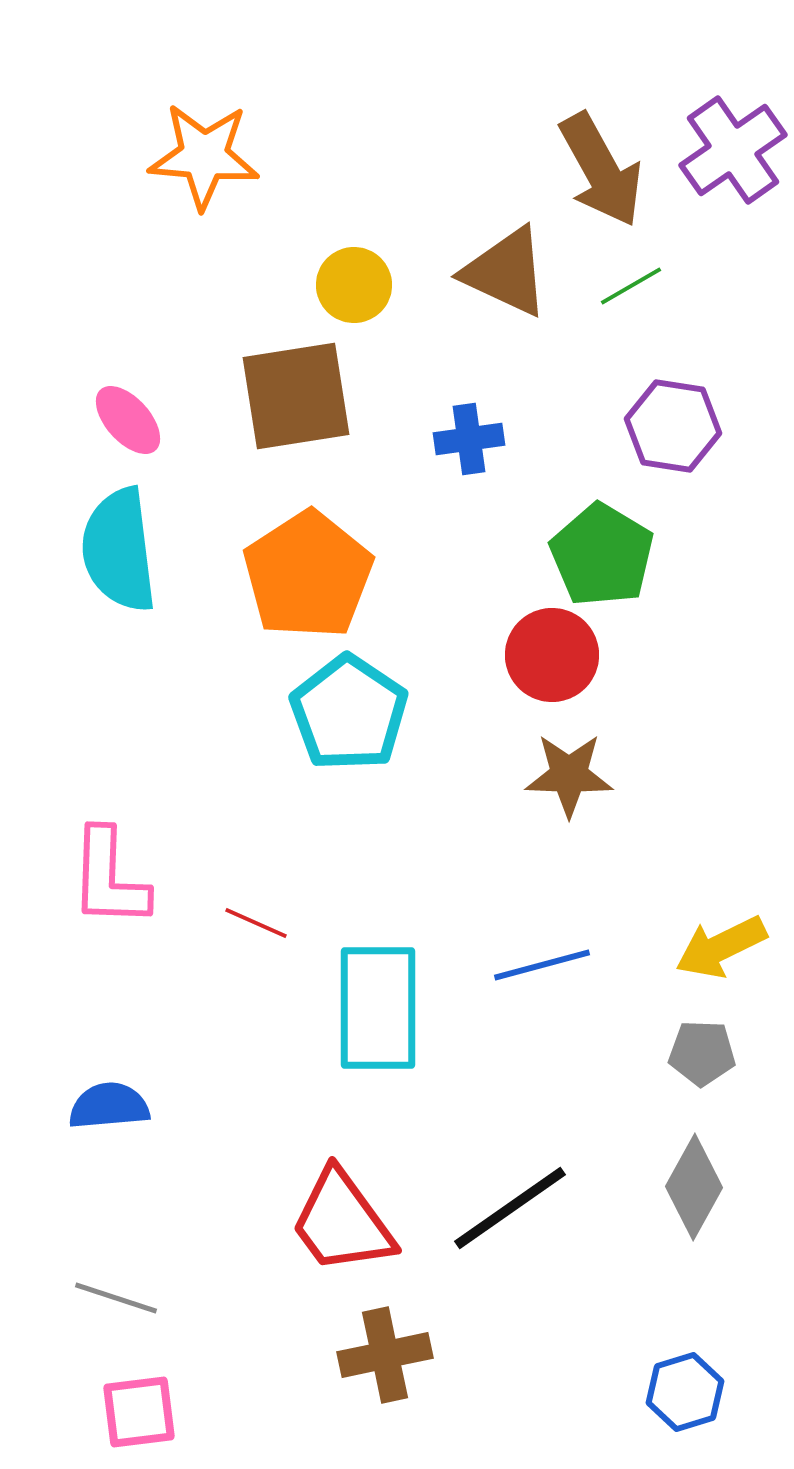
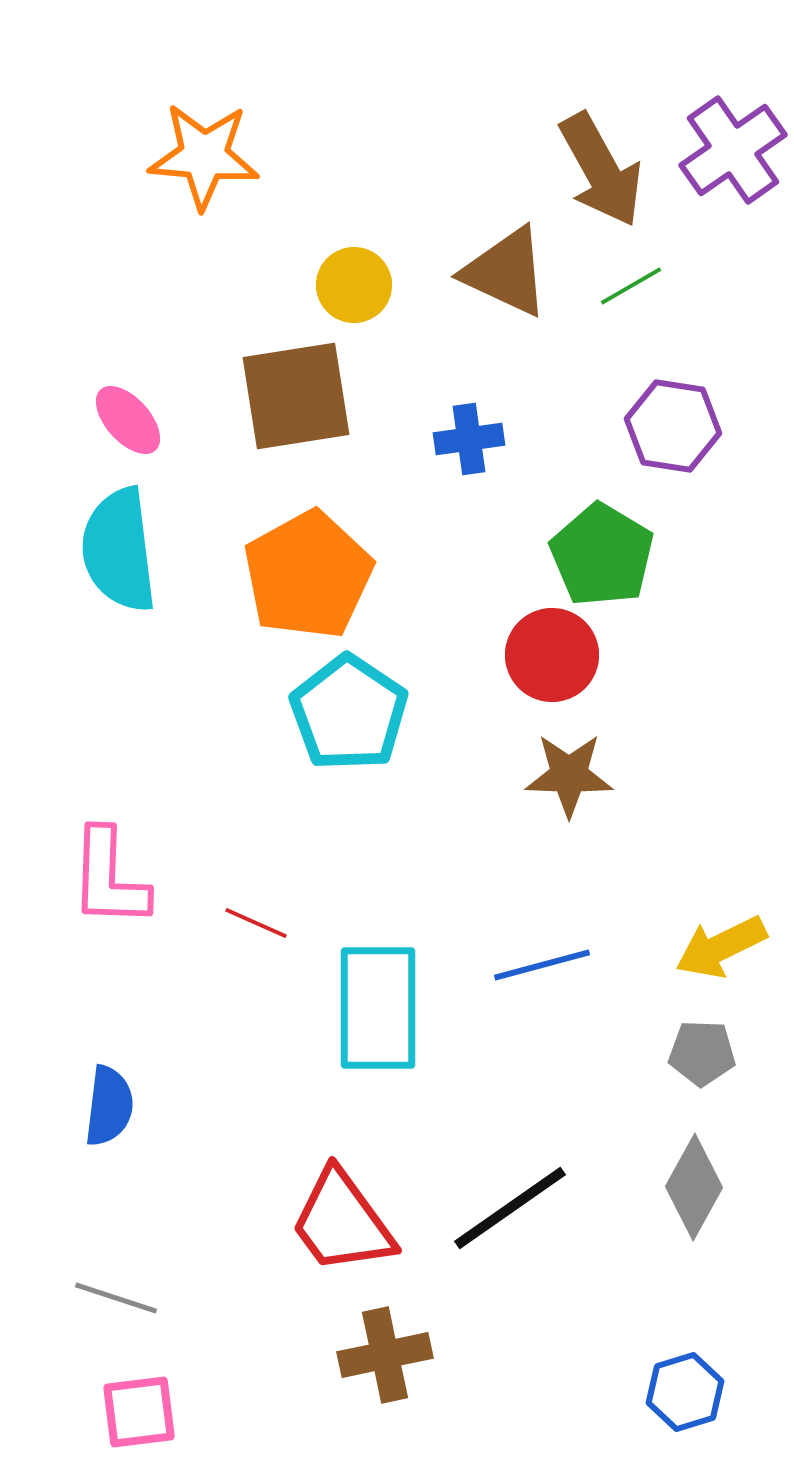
orange pentagon: rotated 4 degrees clockwise
blue semicircle: rotated 102 degrees clockwise
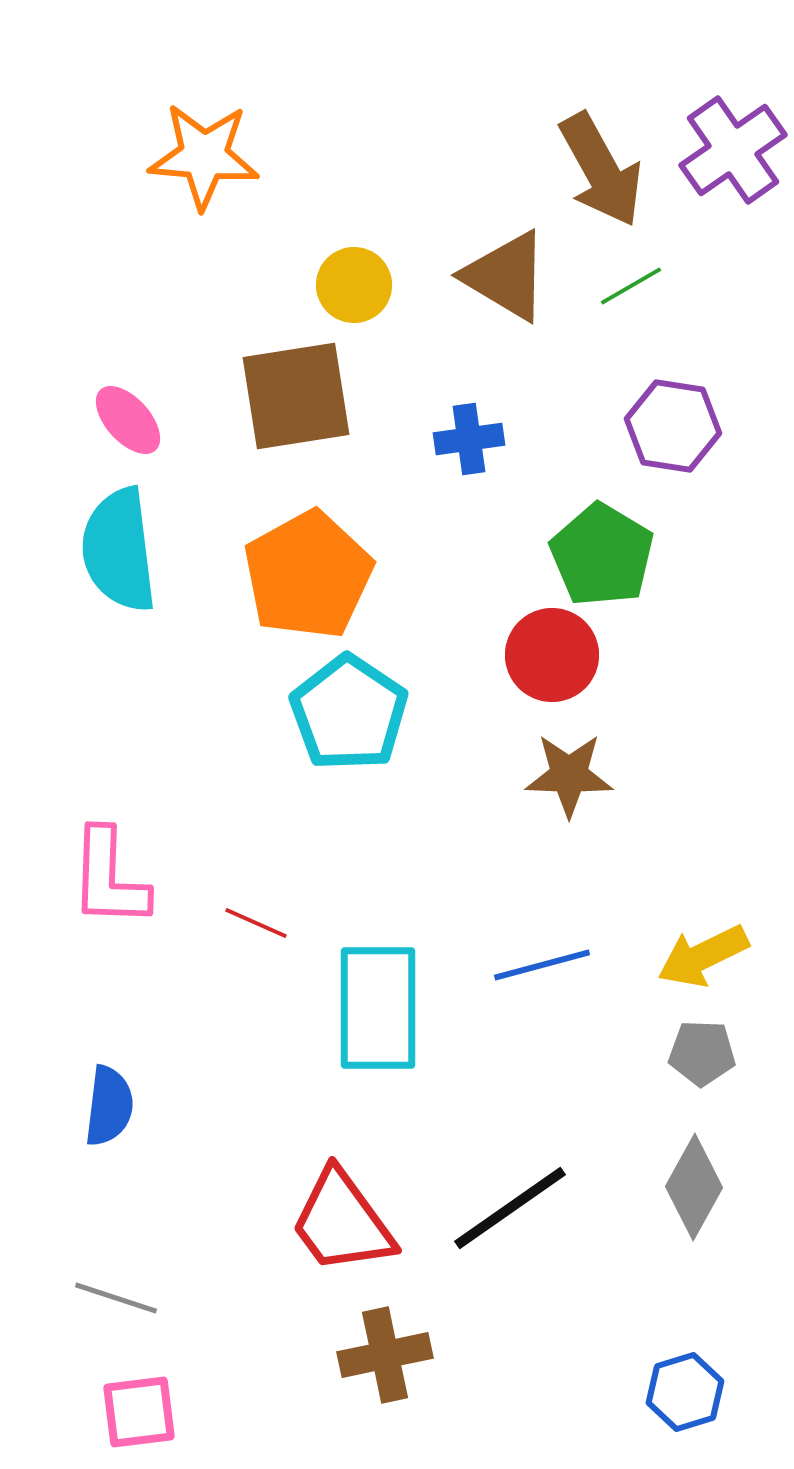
brown triangle: moved 4 px down; rotated 6 degrees clockwise
yellow arrow: moved 18 px left, 9 px down
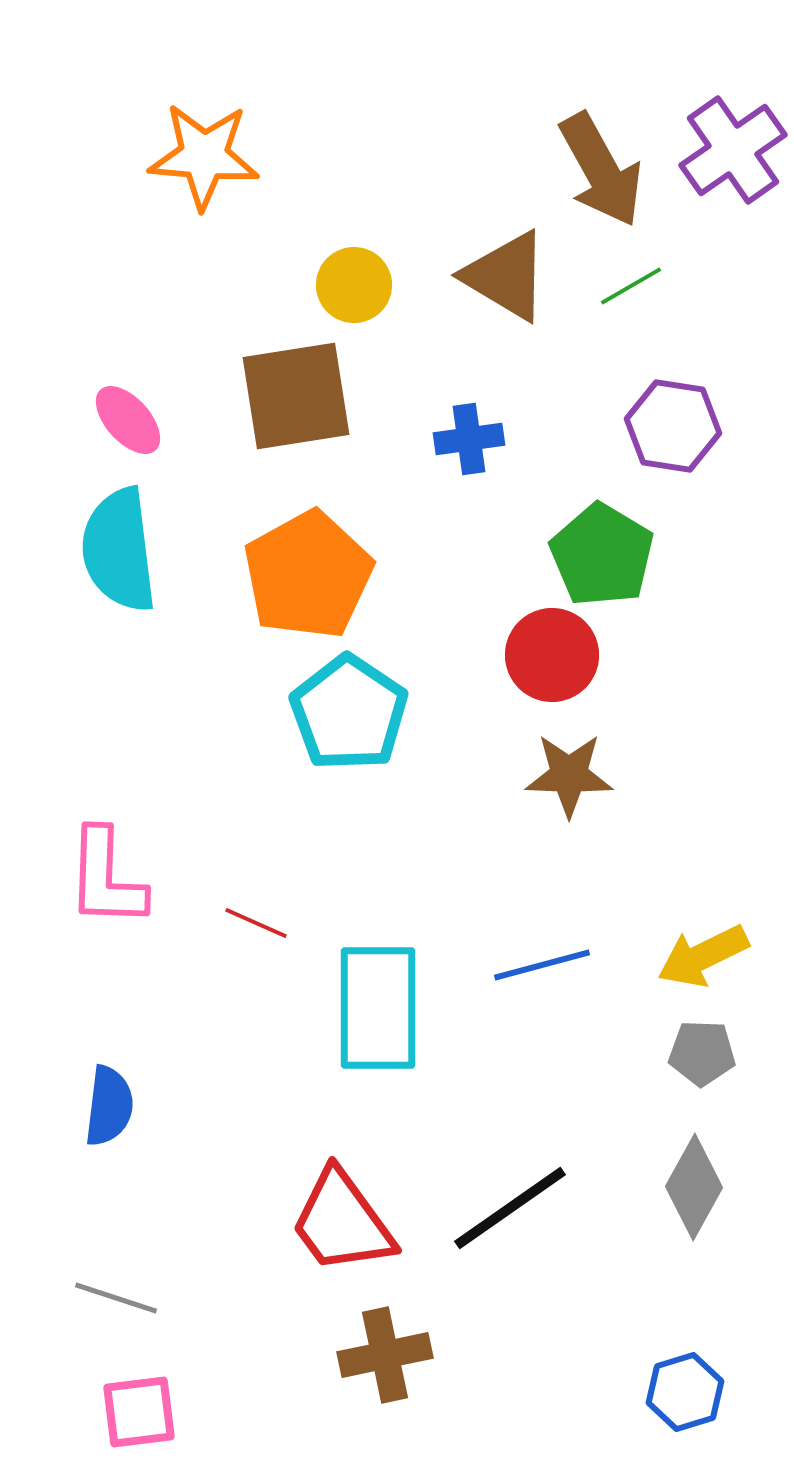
pink L-shape: moved 3 px left
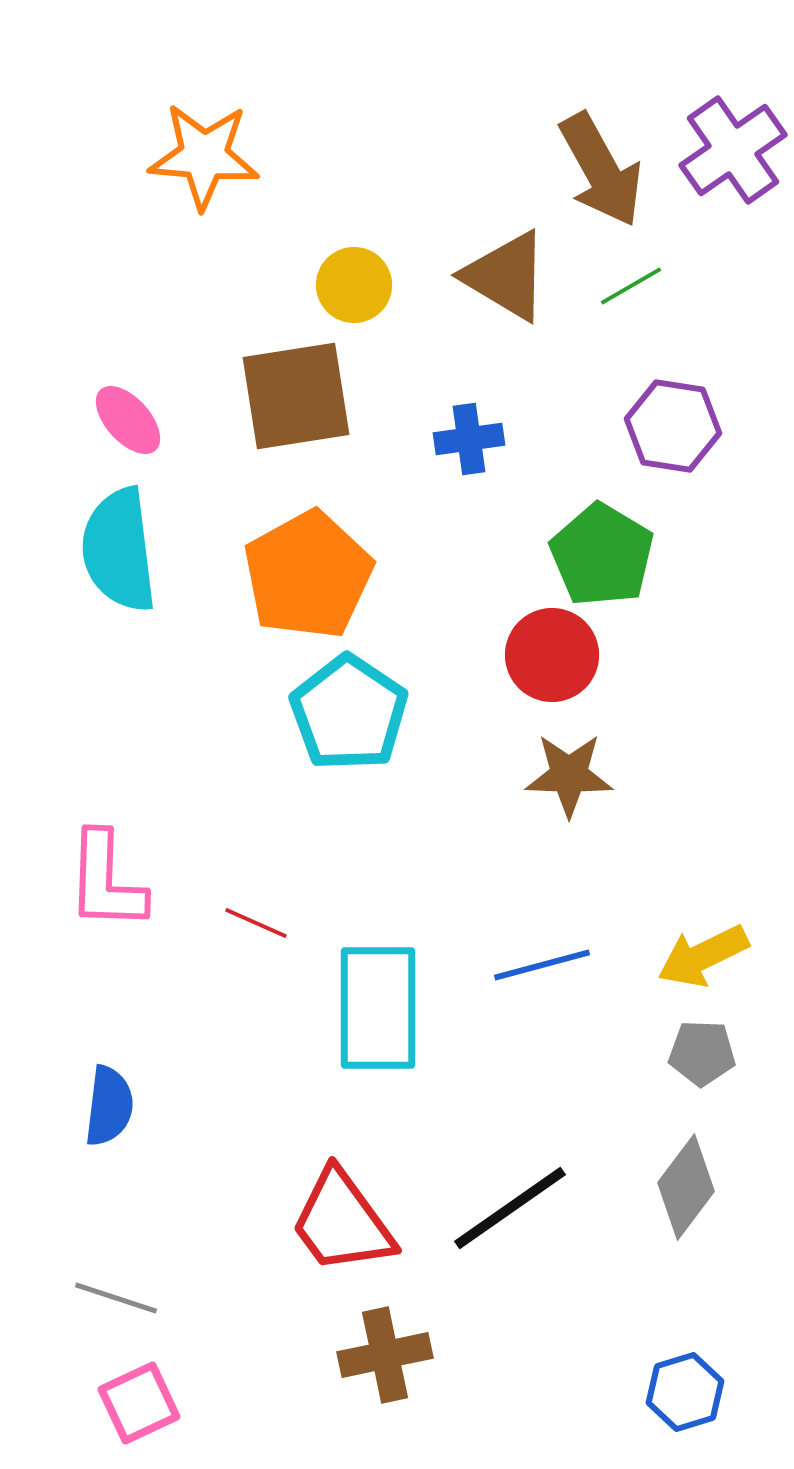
pink L-shape: moved 3 px down
gray diamond: moved 8 px left; rotated 8 degrees clockwise
pink square: moved 9 px up; rotated 18 degrees counterclockwise
